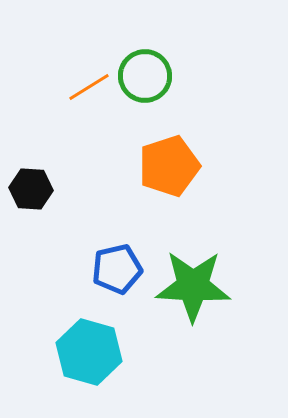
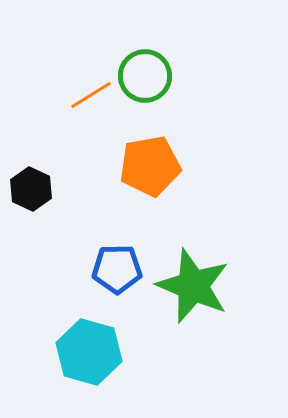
orange line: moved 2 px right, 8 px down
orange pentagon: moved 19 px left; rotated 8 degrees clockwise
black hexagon: rotated 21 degrees clockwise
blue pentagon: rotated 12 degrees clockwise
green star: rotated 20 degrees clockwise
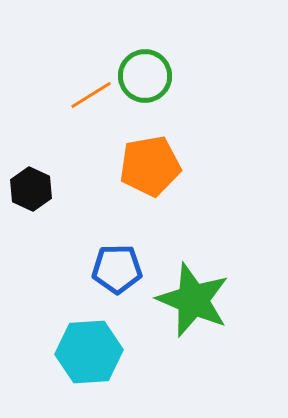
green star: moved 14 px down
cyan hexagon: rotated 20 degrees counterclockwise
